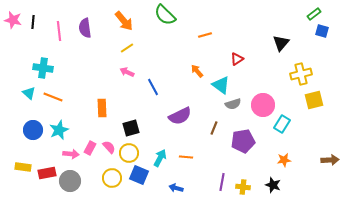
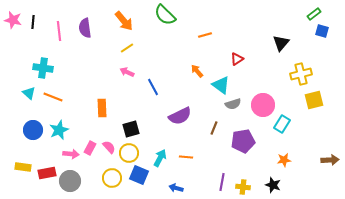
black square at (131, 128): moved 1 px down
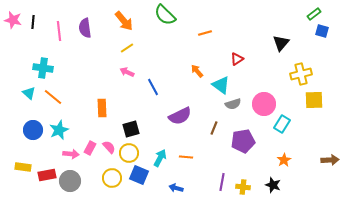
orange line at (205, 35): moved 2 px up
orange line at (53, 97): rotated 18 degrees clockwise
yellow square at (314, 100): rotated 12 degrees clockwise
pink circle at (263, 105): moved 1 px right, 1 px up
orange star at (284, 160): rotated 24 degrees counterclockwise
red rectangle at (47, 173): moved 2 px down
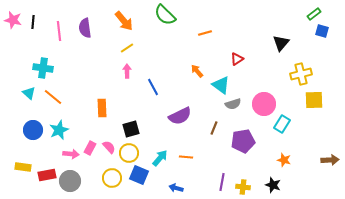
pink arrow at (127, 72): moved 1 px up; rotated 64 degrees clockwise
cyan arrow at (160, 158): rotated 12 degrees clockwise
orange star at (284, 160): rotated 24 degrees counterclockwise
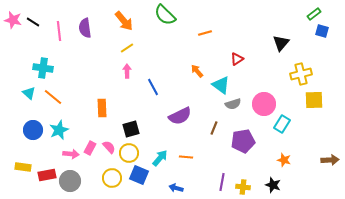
black line at (33, 22): rotated 64 degrees counterclockwise
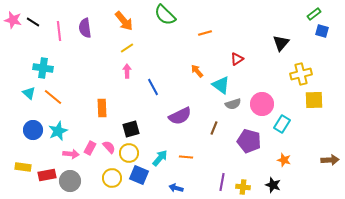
pink circle at (264, 104): moved 2 px left
cyan star at (59, 130): moved 1 px left, 1 px down
purple pentagon at (243, 141): moved 6 px right; rotated 25 degrees clockwise
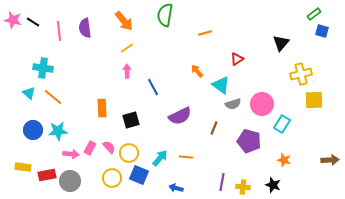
green semicircle at (165, 15): rotated 55 degrees clockwise
black square at (131, 129): moved 9 px up
cyan star at (58, 131): rotated 18 degrees clockwise
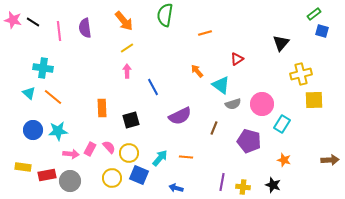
pink rectangle at (90, 148): moved 1 px down
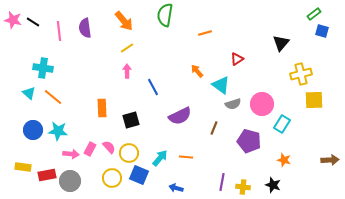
cyan star at (58, 131): rotated 12 degrees clockwise
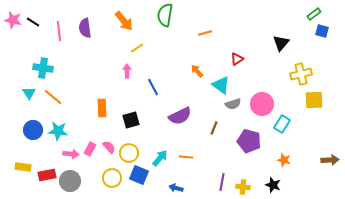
yellow line at (127, 48): moved 10 px right
cyan triangle at (29, 93): rotated 16 degrees clockwise
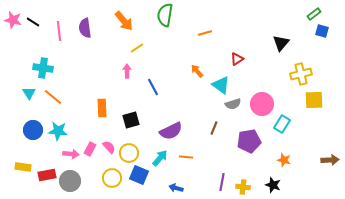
purple semicircle at (180, 116): moved 9 px left, 15 px down
purple pentagon at (249, 141): rotated 25 degrees counterclockwise
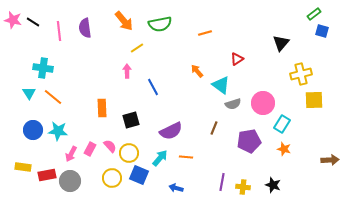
green semicircle at (165, 15): moved 5 px left, 9 px down; rotated 110 degrees counterclockwise
pink circle at (262, 104): moved 1 px right, 1 px up
pink semicircle at (109, 147): moved 1 px right, 1 px up
pink arrow at (71, 154): rotated 112 degrees clockwise
orange star at (284, 160): moved 11 px up
